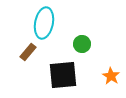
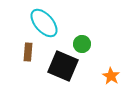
cyan ellipse: rotated 52 degrees counterclockwise
brown rectangle: rotated 36 degrees counterclockwise
black square: moved 9 px up; rotated 28 degrees clockwise
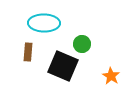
cyan ellipse: rotated 48 degrees counterclockwise
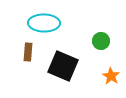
green circle: moved 19 px right, 3 px up
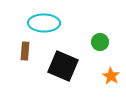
green circle: moved 1 px left, 1 px down
brown rectangle: moved 3 px left, 1 px up
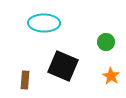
green circle: moved 6 px right
brown rectangle: moved 29 px down
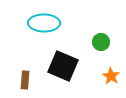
green circle: moved 5 px left
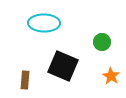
green circle: moved 1 px right
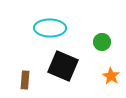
cyan ellipse: moved 6 px right, 5 px down
